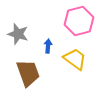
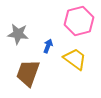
gray star: rotated 10 degrees counterclockwise
blue arrow: rotated 16 degrees clockwise
brown trapezoid: rotated 140 degrees counterclockwise
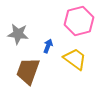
brown trapezoid: moved 2 px up
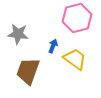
pink hexagon: moved 2 px left, 3 px up
blue arrow: moved 5 px right
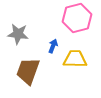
yellow trapezoid: rotated 35 degrees counterclockwise
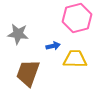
blue arrow: rotated 56 degrees clockwise
brown trapezoid: moved 2 px down
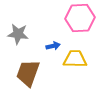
pink hexagon: moved 3 px right; rotated 12 degrees clockwise
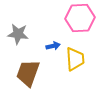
yellow trapezoid: rotated 85 degrees clockwise
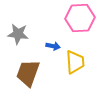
blue arrow: rotated 24 degrees clockwise
yellow trapezoid: moved 3 px down
